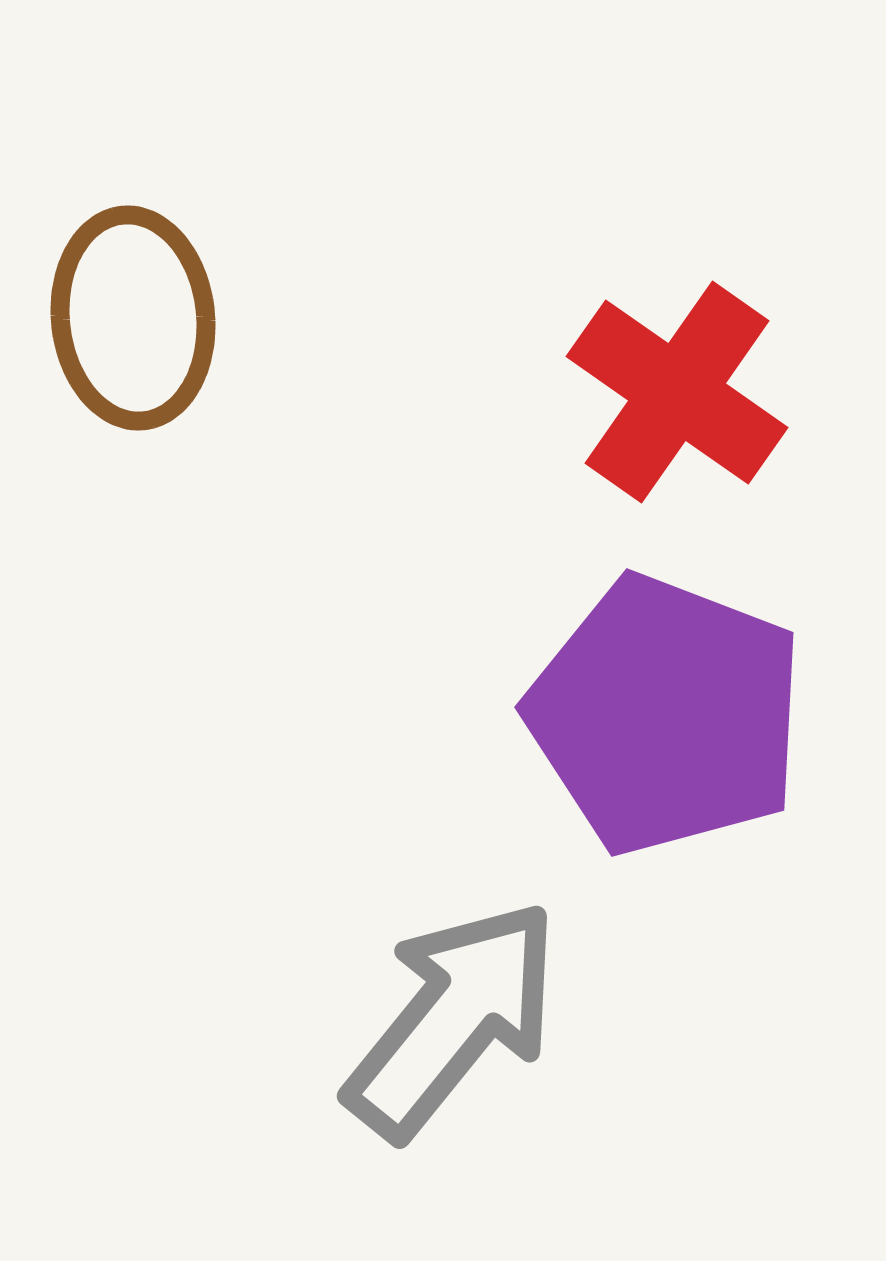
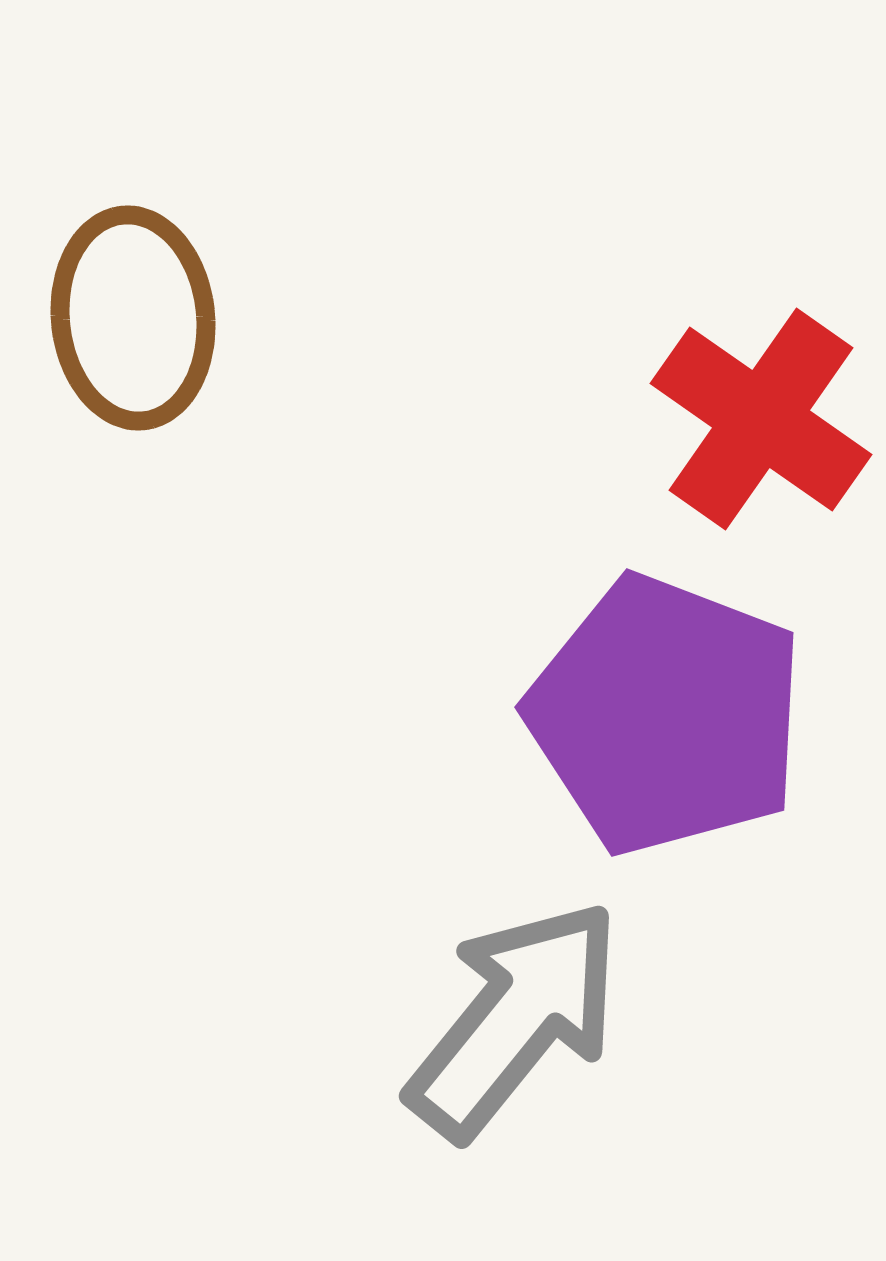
red cross: moved 84 px right, 27 px down
gray arrow: moved 62 px right
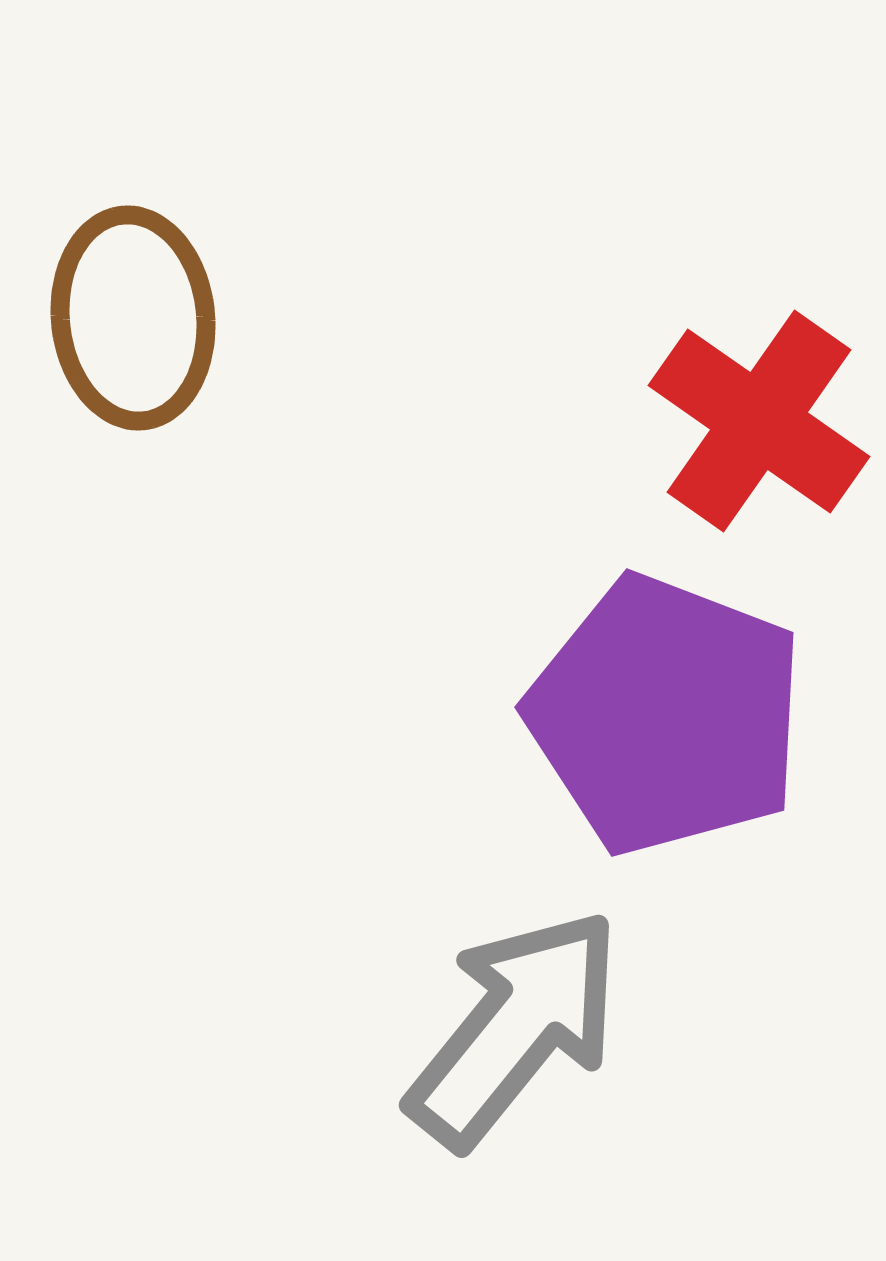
red cross: moved 2 px left, 2 px down
gray arrow: moved 9 px down
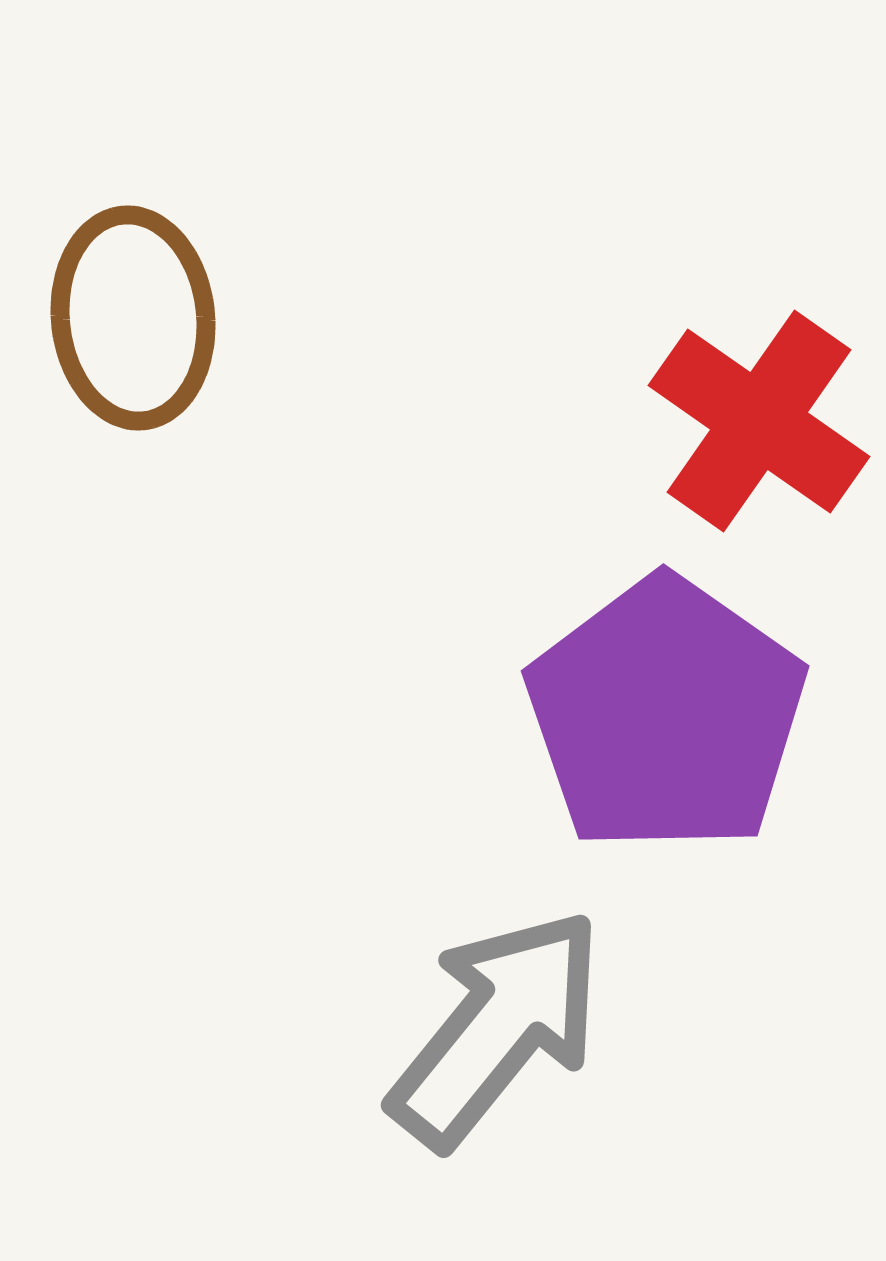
purple pentagon: rotated 14 degrees clockwise
gray arrow: moved 18 px left
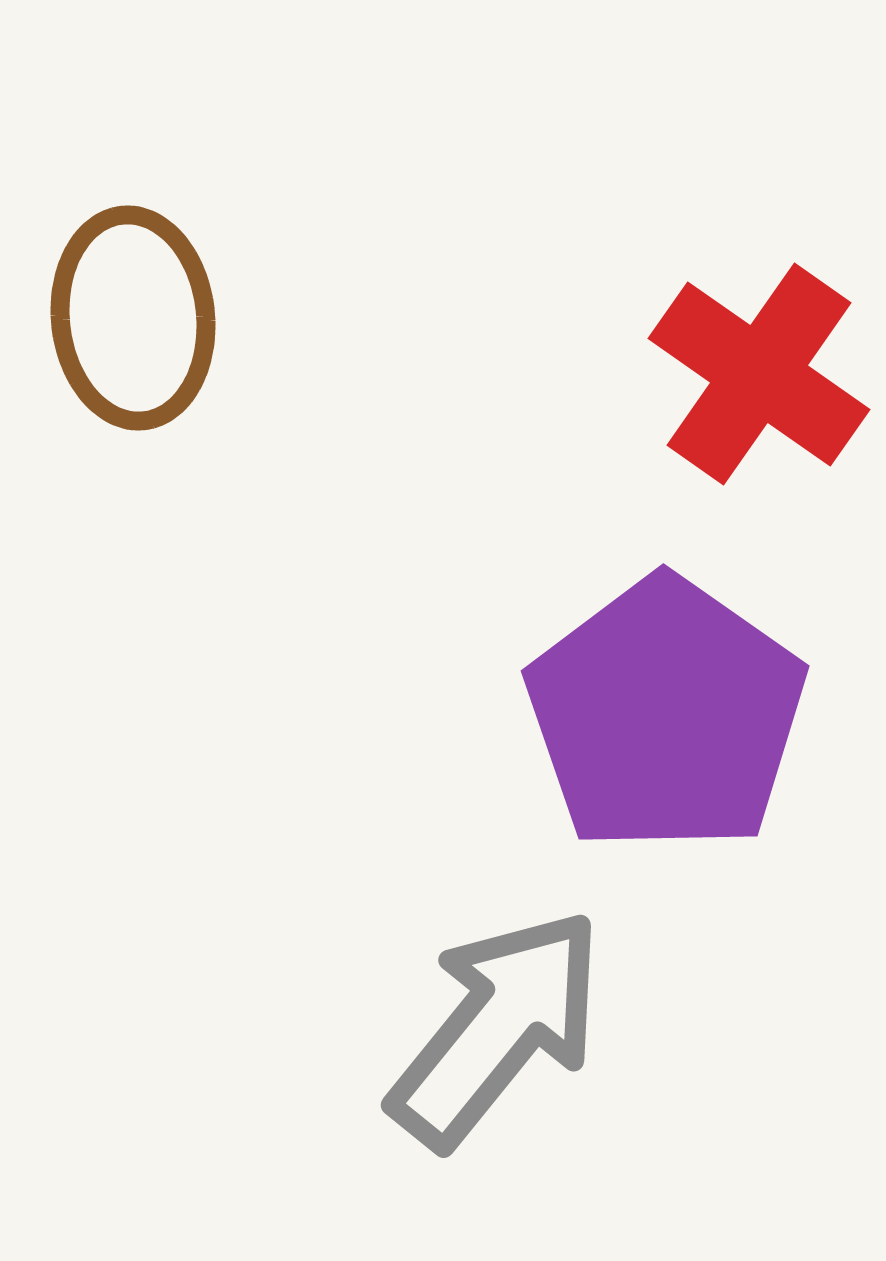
red cross: moved 47 px up
